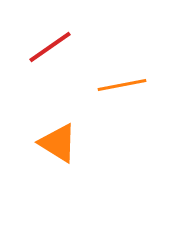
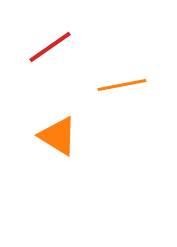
orange triangle: moved 7 px up
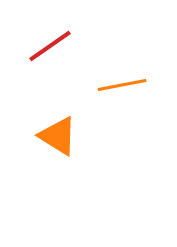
red line: moved 1 px up
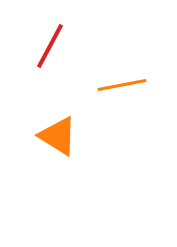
red line: rotated 27 degrees counterclockwise
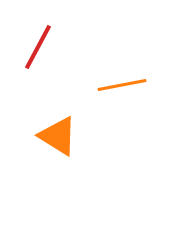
red line: moved 12 px left, 1 px down
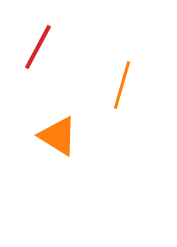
orange line: rotated 63 degrees counterclockwise
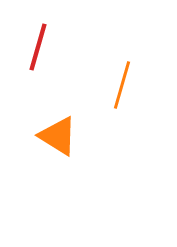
red line: rotated 12 degrees counterclockwise
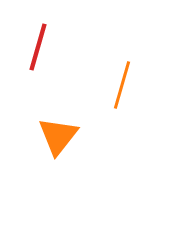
orange triangle: rotated 36 degrees clockwise
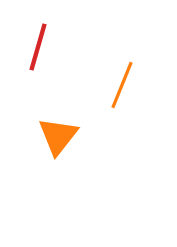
orange line: rotated 6 degrees clockwise
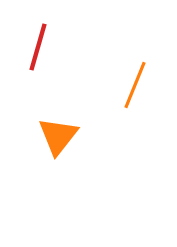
orange line: moved 13 px right
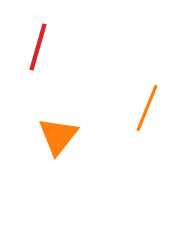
orange line: moved 12 px right, 23 px down
